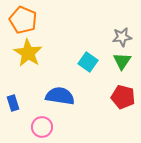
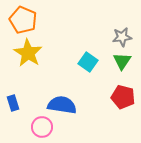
blue semicircle: moved 2 px right, 9 px down
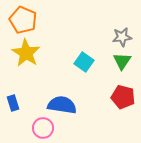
yellow star: moved 2 px left
cyan square: moved 4 px left
pink circle: moved 1 px right, 1 px down
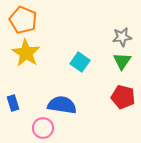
cyan square: moved 4 px left
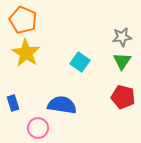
pink circle: moved 5 px left
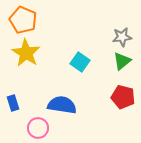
green triangle: rotated 18 degrees clockwise
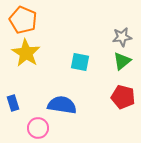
cyan square: rotated 24 degrees counterclockwise
